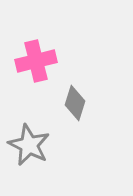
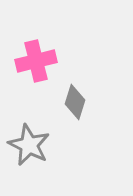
gray diamond: moved 1 px up
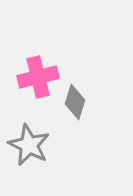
pink cross: moved 2 px right, 16 px down
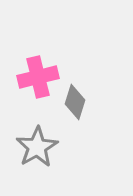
gray star: moved 8 px right, 2 px down; rotated 15 degrees clockwise
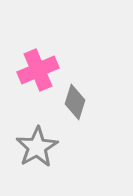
pink cross: moved 7 px up; rotated 9 degrees counterclockwise
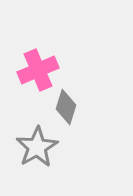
gray diamond: moved 9 px left, 5 px down
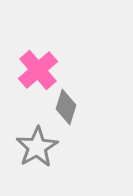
pink cross: rotated 18 degrees counterclockwise
